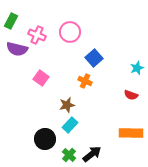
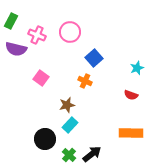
purple semicircle: moved 1 px left
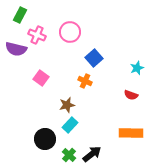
green rectangle: moved 9 px right, 6 px up
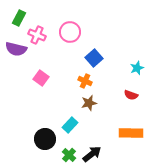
green rectangle: moved 1 px left, 3 px down
brown star: moved 22 px right, 2 px up
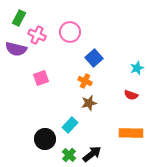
pink square: rotated 35 degrees clockwise
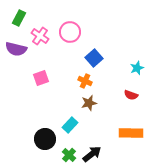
pink cross: moved 3 px right, 1 px down; rotated 12 degrees clockwise
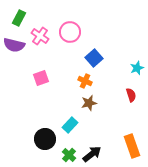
purple semicircle: moved 2 px left, 4 px up
red semicircle: rotated 128 degrees counterclockwise
orange rectangle: moved 1 px right, 13 px down; rotated 70 degrees clockwise
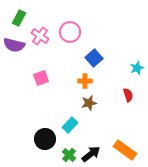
orange cross: rotated 24 degrees counterclockwise
red semicircle: moved 3 px left
orange rectangle: moved 7 px left, 4 px down; rotated 35 degrees counterclockwise
black arrow: moved 1 px left
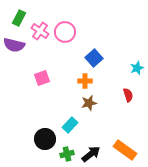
pink circle: moved 5 px left
pink cross: moved 5 px up
pink square: moved 1 px right
green cross: moved 2 px left, 1 px up; rotated 32 degrees clockwise
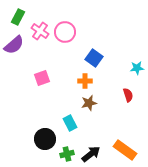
green rectangle: moved 1 px left, 1 px up
purple semicircle: rotated 55 degrees counterclockwise
blue square: rotated 12 degrees counterclockwise
cyan star: rotated 16 degrees clockwise
cyan rectangle: moved 2 px up; rotated 70 degrees counterclockwise
